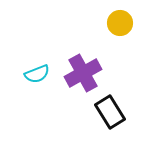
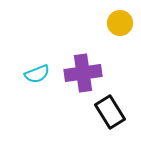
purple cross: rotated 21 degrees clockwise
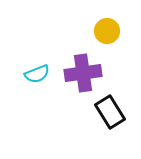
yellow circle: moved 13 px left, 8 px down
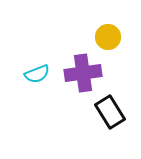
yellow circle: moved 1 px right, 6 px down
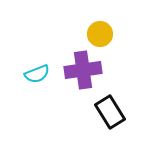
yellow circle: moved 8 px left, 3 px up
purple cross: moved 3 px up
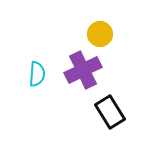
purple cross: rotated 18 degrees counterclockwise
cyan semicircle: rotated 65 degrees counterclockwise
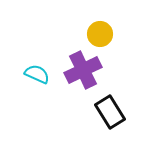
cyan semicircle: rotated 70 degrees counterclockwise
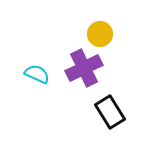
purple cross: moved 1 px right, 2 px up
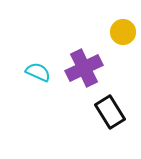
yellow circle: moved 23 px right, 2 px up
cyan semicircle: moved 1 px right, 2 px up
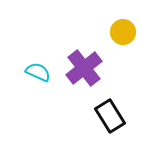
purple cross: rotated 12 degrees counterclockwise
black rectangle: moved 4 px down
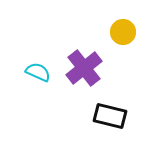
black rectangle: rotated 44 degrees counterclockwise
